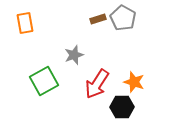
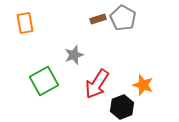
orange star: moved 9 px right, 3 px down
black hexagon: rotated 20 degrees counterclockwise
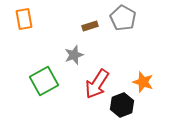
brown rectangle: moved 8 px left, 7 px down
orange rectangle: moved 1 px left, 4 px up
orange star: moved 3 px up
black hexagon: moved 2 px up
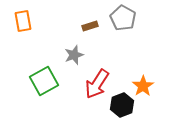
orange rectangle: moved 1 px left, 2 px down
orange star: moved 4 px down; rotated 20 degrees clockwise
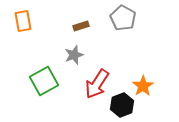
brown rectangle: moved 9 px left
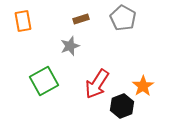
brown rectangle: moved 7 px up
gray star: moved 4 px left, 9 px up
black hexagon: moved 1 px down
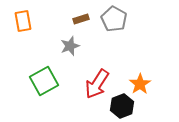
gray pentagon: moved 9 px left, 1 px down
orange star: moved 3 px left, 2 px up
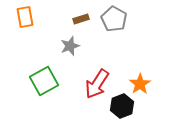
orange rectangle: moved 2 px right, 4 px up
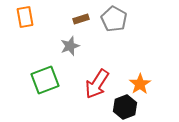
green square: moved 1 px right, 1 px up; rotated 8 degrees clockwise
black hexagon: moved 3 px right, 1 px down
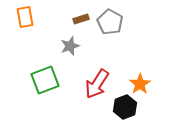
gray pentagon: moved 4 px left, 3 px down
